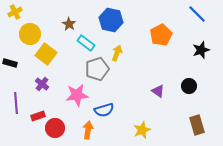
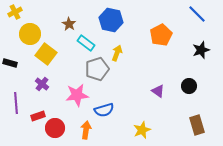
orange arrow: moved 2 px left
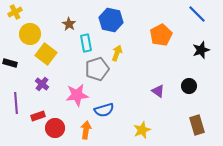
cyan rectangle: rotated 42 degrees clockwise
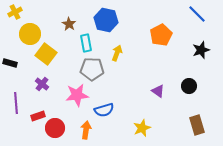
blue hexagon: moved 5 px left
gray pentagon: moved 5 px left; rotated 20 degrees clockwise
yellow star: moved 2 px up
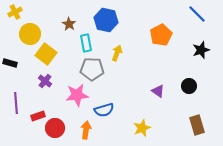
purple cross: moved 3 px right, 3 px up
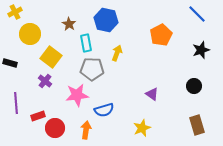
yellow square: moved 5 px right, 3 px down
black circle: moved 5 px right
purple triangle: moved 6 px left, 3 px down
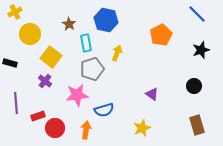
gray pentagon: rotated 20 degrees counterclockwise
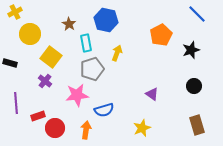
black star: moved 10 px left
